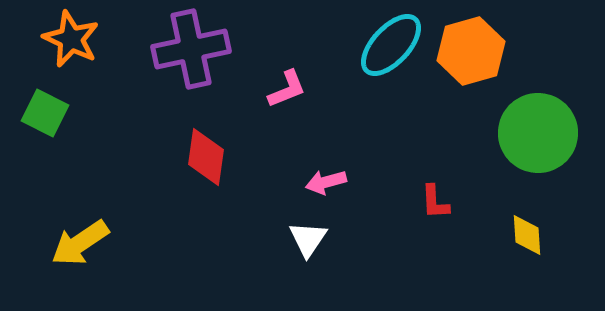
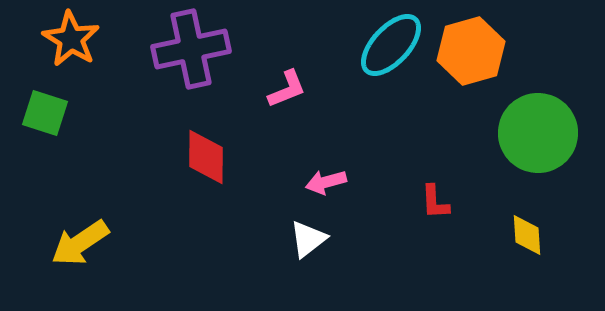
orange star: rotated 6 degrees clockwise
green square: rotated 9 degrees counterclockwise
red diamond: rotated 8 degrees counterclockwise
white triangle: rotated 18 degrees clockwise
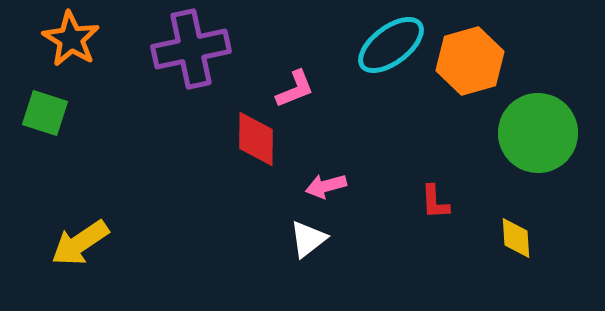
cyan ellipse: rotated 10 degrees clockwise
orange hexagon: moved 1 px left, 10 px down
pink L-shape: moved 8 px right
red diamond: moved 50 px right, 18 px up
pink arrow: moved 4 px down
yellow diamond: moved 11 px left, 3 px down
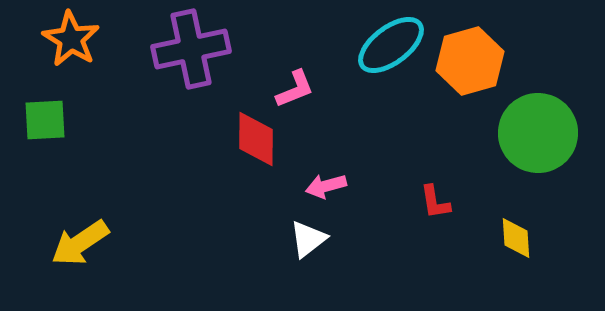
green square: moved 7 px down; rotated 21 degrees counterclockwise
red L-shape: rotated 6 degrees counterclockwise
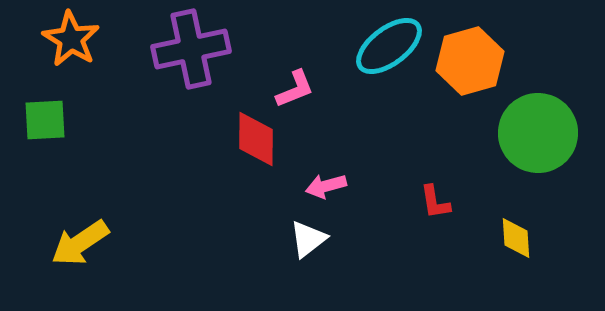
cyan ellipse: moved 2 px left, 1 px down
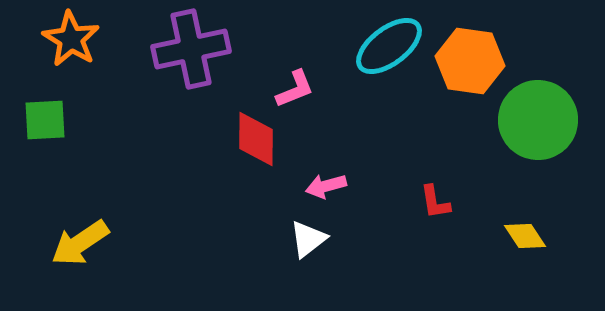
orange hexagon: rotated 24 degrees clockwise
green circle: moved 13 px up
yellow diamond: moved 9 px right, 2 px up; rotated 30 degrees counterclockwise
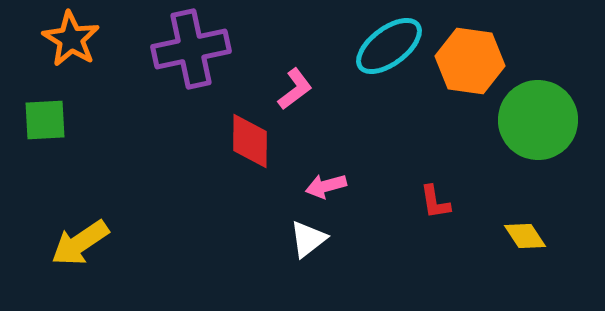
pink L-shape: rotated 15 degrees counterclockwise
red diamond: moved 6 px left, 2 px down
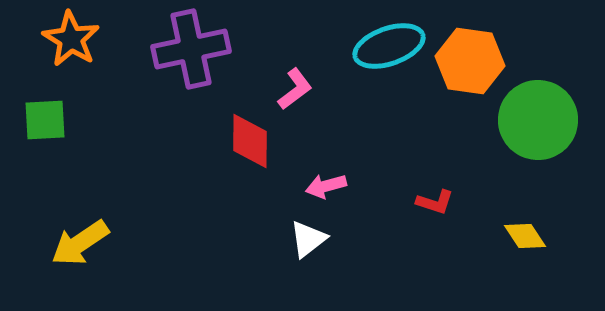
cyan ellipse: rotated 18 degrees clockwise
red L-shape: rotated 63 degrees counterclockwise
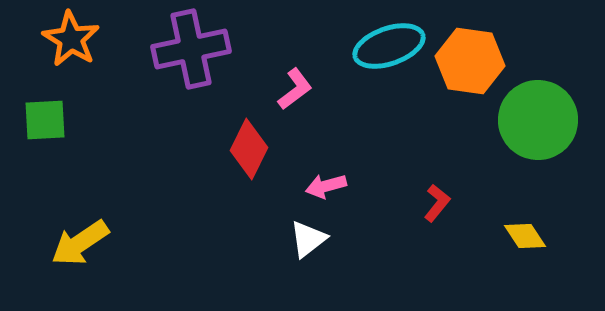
red diamond: moved 1 px left, 8 px down; rotated 26 degrees clockwise
red L-shape: moved 2 px right, 1 px down; rotated 69 degrees counterclockwise
